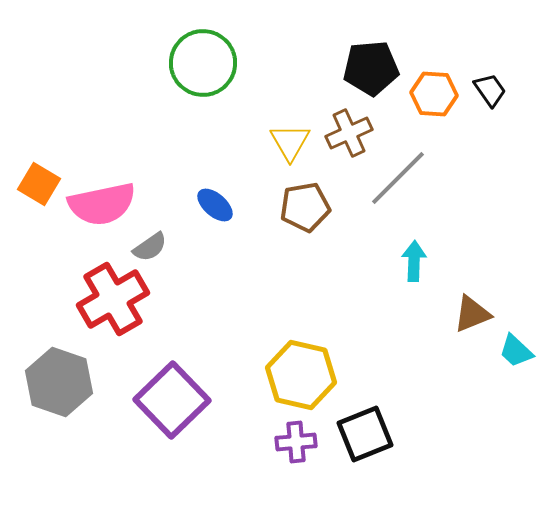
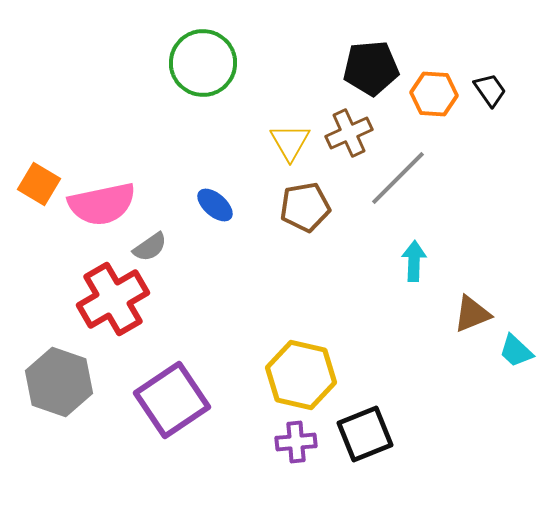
purple square: rotated 10 degrees clockwise
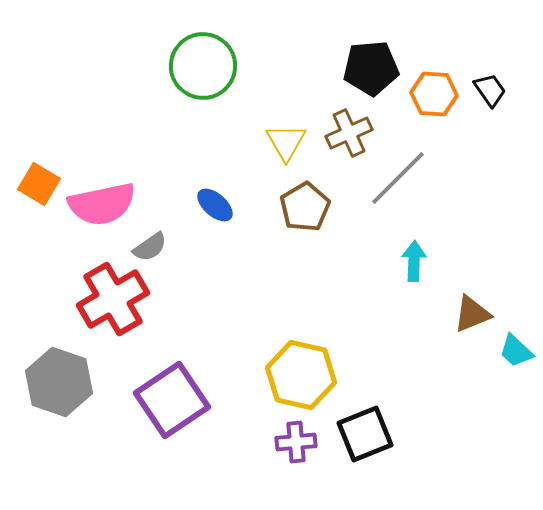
green circle: moved 3 px down
yellow triangle: moved 4 px left
brown pentagon: rotated 21 degrees counterclockwise
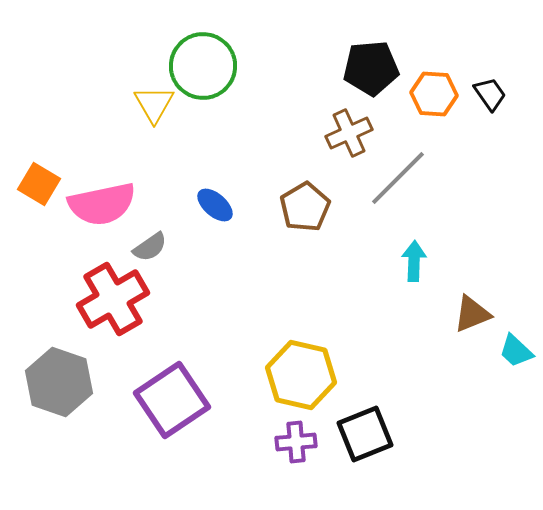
black trapezoid: moved 4 px down
yellow triangle: moved 132 px left, 38 px up
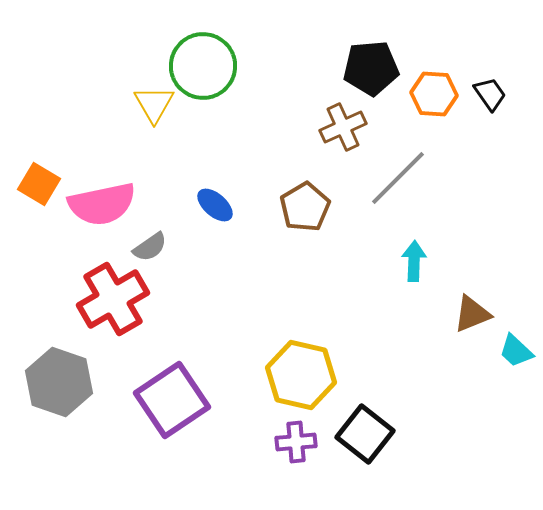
brown cross: moved 6 px left, 6 px up
black square: rotated 30 degrees counterclockwise
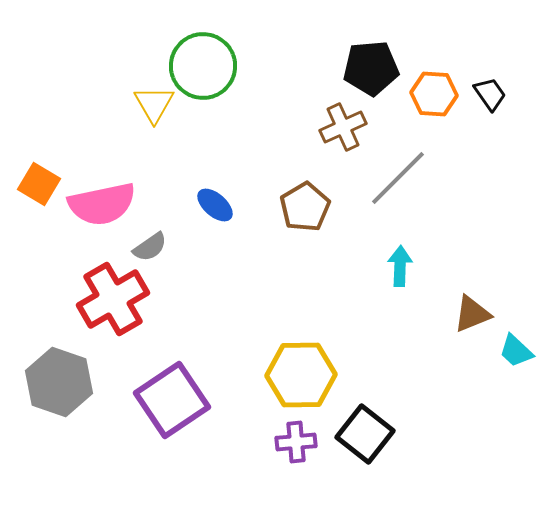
cyan arrow: moved 14 px left, 5 px down
yellow hexagon: rotated 14 degrees counterclockwise
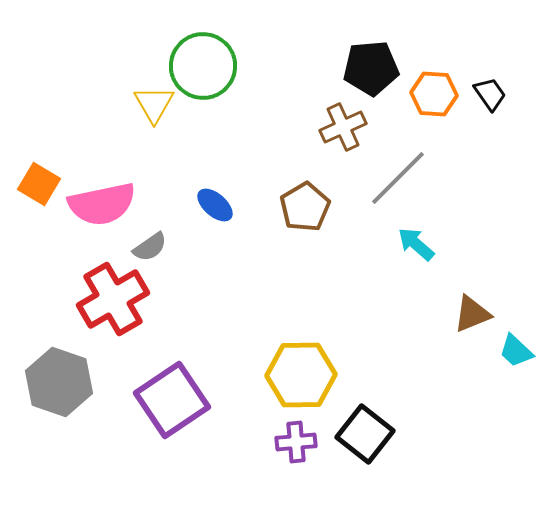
cyan arrow: moved 16 px right, 22 px up; rotated 51 degrees counterclockwise
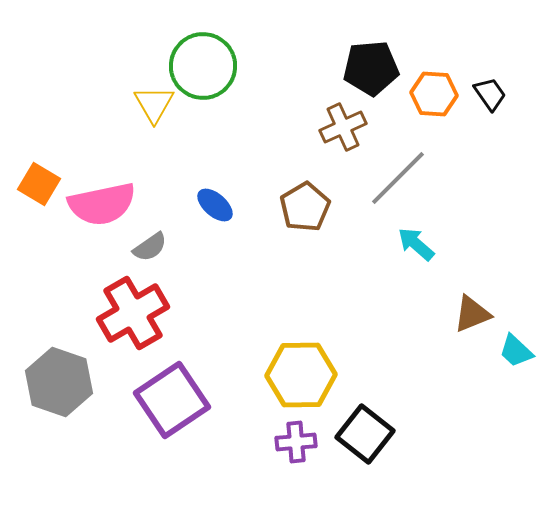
red cross: moved 20 px right, 14 px down
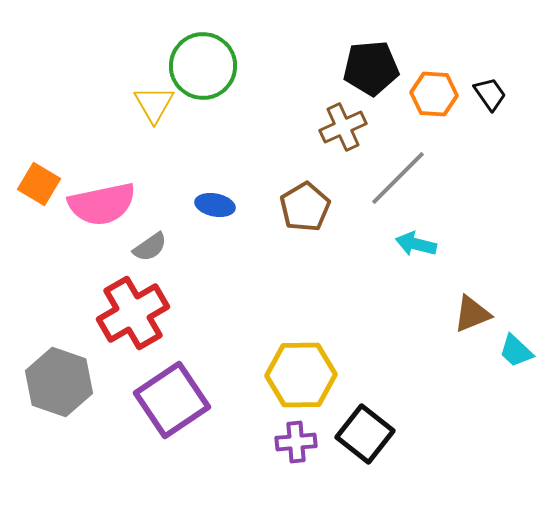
blue ellipse: rotated 30 degrees counterclockwise
cyan arrow: rotated 27 degrees counterclockwise
